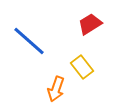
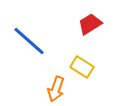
yellow rectangle: rotated 20 degrees counterclockwise
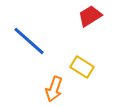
red trapezoid: moved 8 px up
orange arrow: moved 2 px left
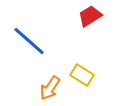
yellow rectangle: moved 8 px down
orange arrow: moved 4 px left, 1 px up; rotated 15 degrees clockwise
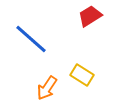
blue line: moved 2 px right, 2 px up
orange arrow: moved 3 px left
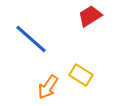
yellow rectangle: moved 1 px left
orange arrow: moved 1 px right, 1 px up
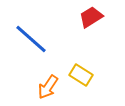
red trapezoid: moved 1 px right, 1 px down
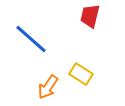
red trapezoid: moved 1 px left, 1 px up; rotated 45 degrees counterclockwise
yellow rectangle: moved 1 px up
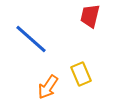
yellow rectangle: rotated 35 degrees clockwise
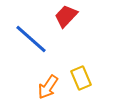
red trapezoid: moved 24 px left; rotated 30 degrees clockwise
yellow rectangle: moved 4 px down
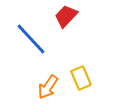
blue line: rotated 6 degrees clockwise
